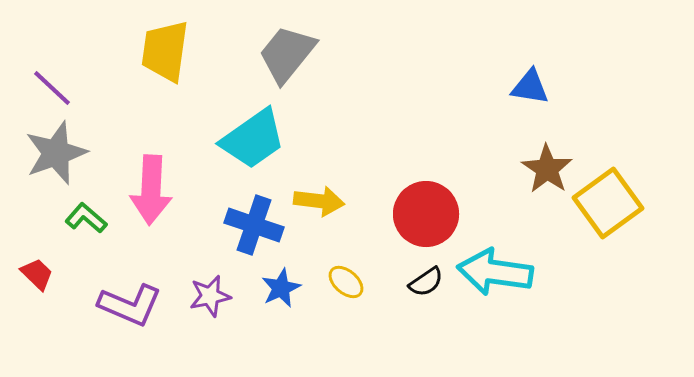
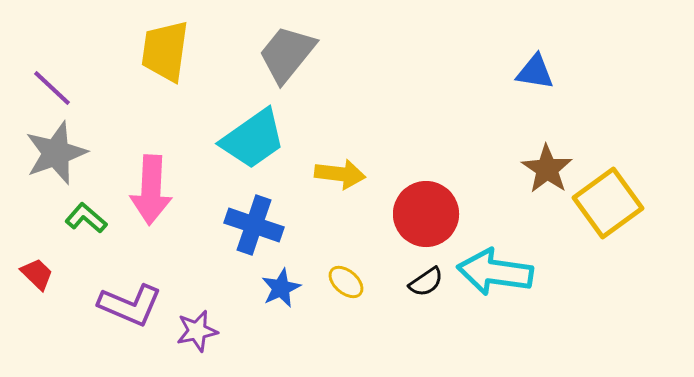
blue triangle: moved 5 px right, 15 px up
yellow arrow: moved 21 px right, 27 px up
purple star: moved 13 px left, 35 px down
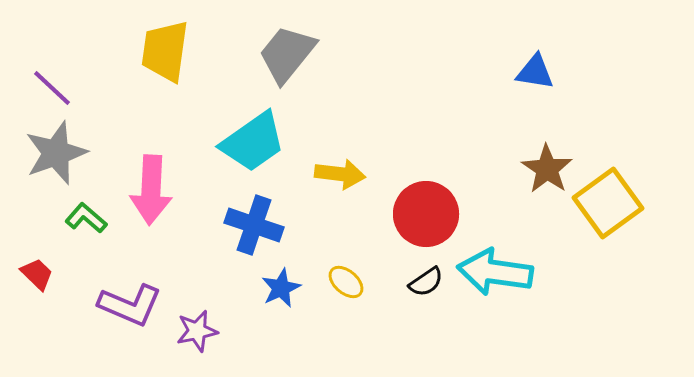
cyan trapezoid: moved 3 px down
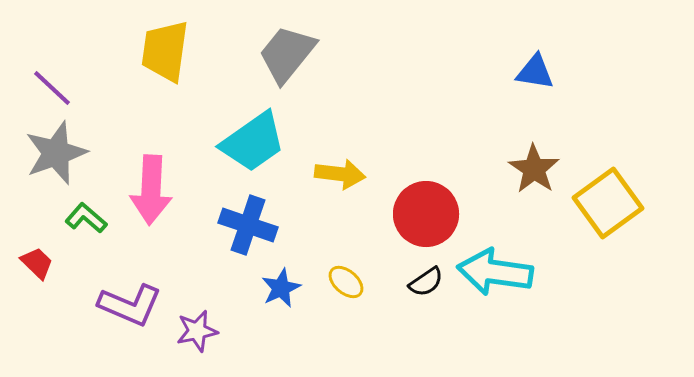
brown star: moved 13 px left
blue cross: moved 6 px left
red trapezoid: moved 11 px up
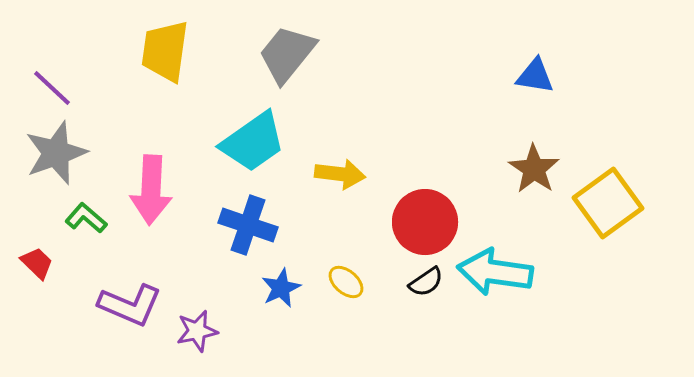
blue triangle: moved 4 px down
red circle: moved 1 px left, 8 px down
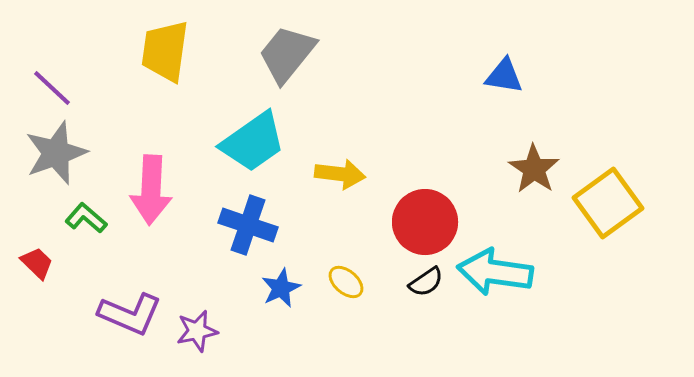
blue triangle: moved 31 px left
purple L-shape: moved 9 px down
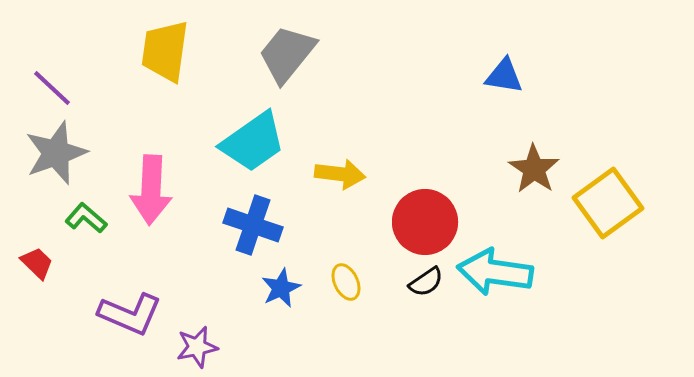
blue cross: moved 5 px right
yellow ellipse: rotated 24 degrees clockwise
purple star: moved 16 px down
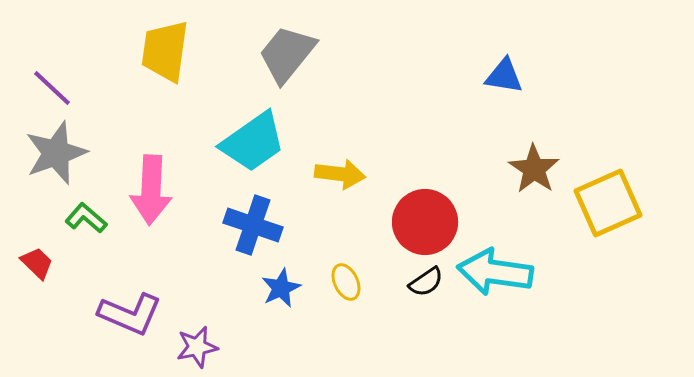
yellow square: rotated 12 degrees clockwise
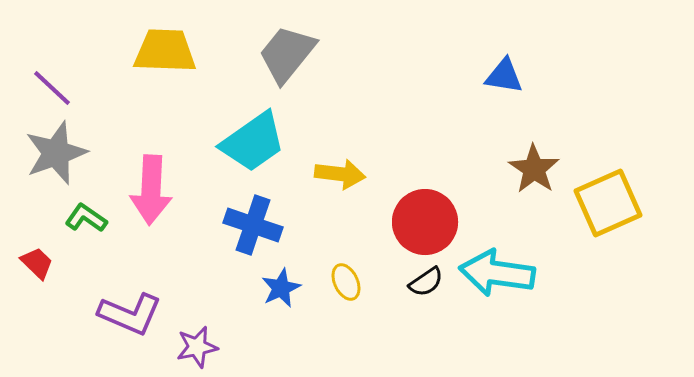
yellow trapezoid: rotated 84 degrees clockwise
green L-shape: rotated 6 degrees counterclockwise
cyan arrow: moved 2 px right, 1 px down
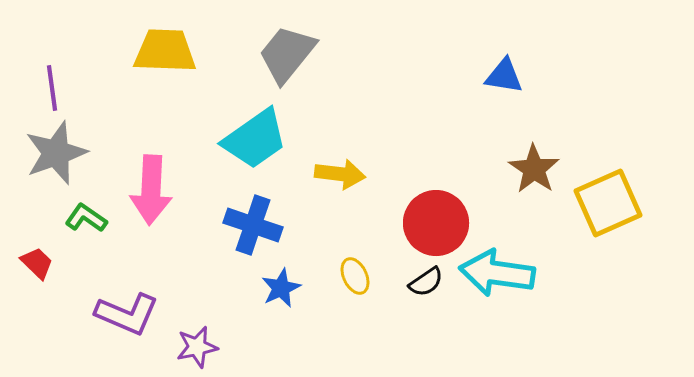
purple line: rotated 39 degrees clockwise
cyan trapezoid: moved 2 px right, 3 px up
red circle: moved 11 px right, 1 px down
yellow ellipse: moved 9 px right, 6 px up
purple L-shape: moved 3 px left
